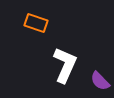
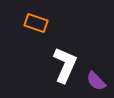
purple semicircle: moved 4 px left
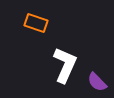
purple semicircle: moved 1 px right, 1 px down
